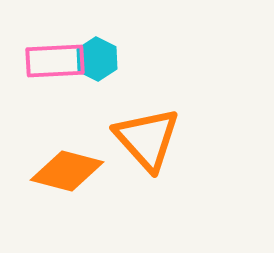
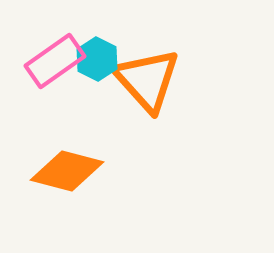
pink rectangle: rotated 32 degrees counterclockwise
orange triangle: moved 59 px up
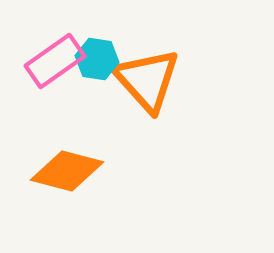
cyan hexagon: rotated 18 degrees counterclockwise
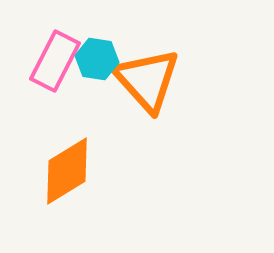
pink rectangle: rotated 28 degrees counterclockwise
orange diamond: rotated 46 degrees counterclockwise
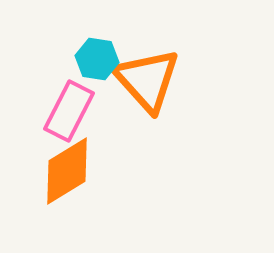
pink rectangle: moved 14 px right, 50 px down
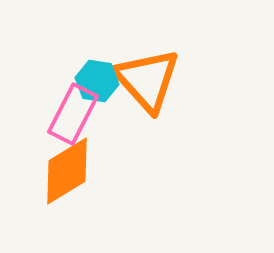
cyan hexagon: moved 22 px down
pink rectangle: moved 4 px right, 3 px down
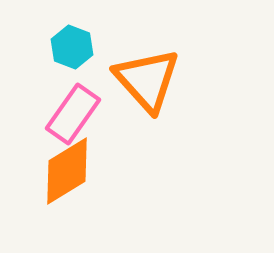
cyan hexagon: moved 25 px left, 34 px up; rotated 12 degrees clockwise
pink rectangle: rotated 8 degrees clockwise
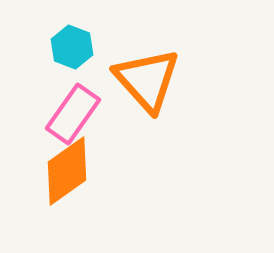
orange diamond: rotated 4 degrees counterclockwise
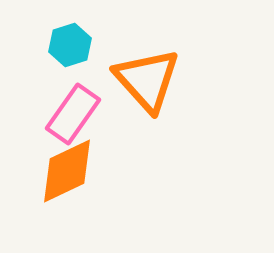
cyan hexagon: moved 2 px left, 2 px up; rotated 21 degrees clockwise
orange diamond: rotated 10 degrees clockwise
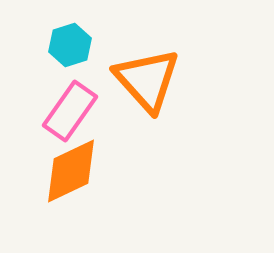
pink rectangle: moved 3 px left, 3 px up
orange diamond: moved 4 px right
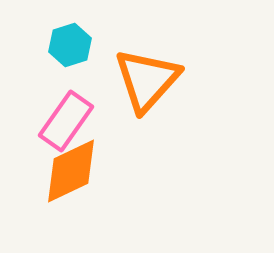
orange triangle: rotated 24 degrees clockwise
pink rectangle: moved 4 px left, 10 px down
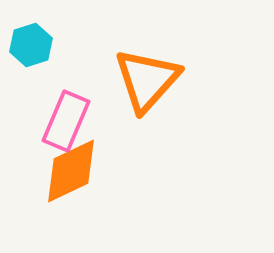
cyan hexagon: moved 39 px left
pink rectangle: rotated 12 degrees counterclockwise
